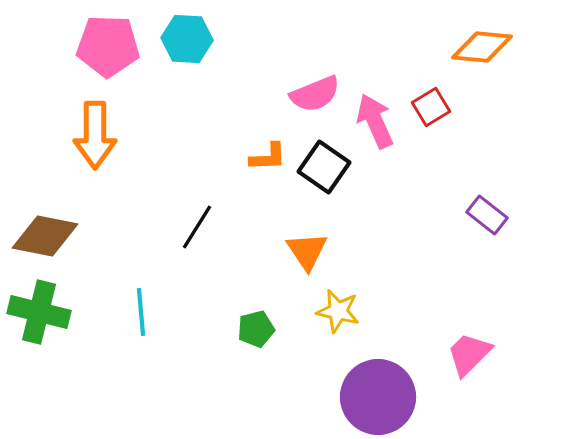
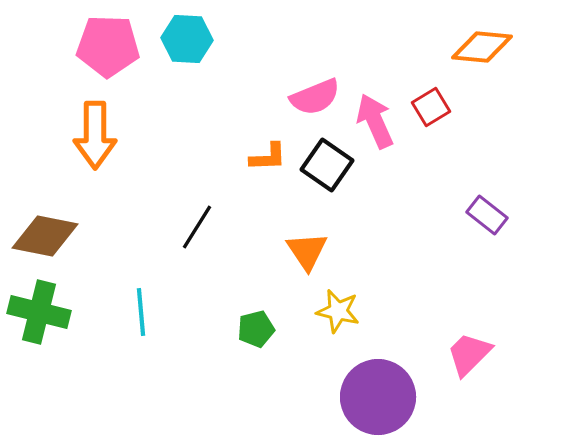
pink semicircle: moved 3 px down
black square: moved 3 px right, 2 px up
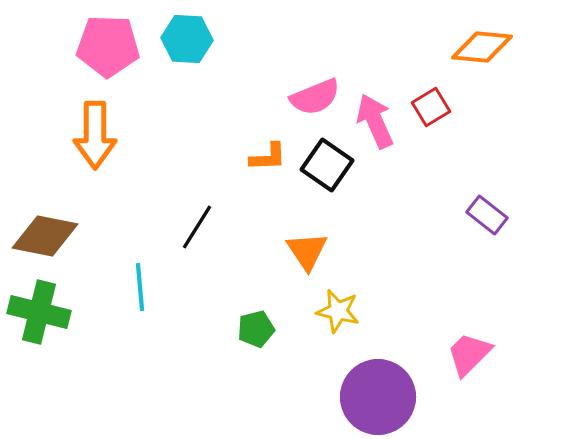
cyan line: moved 1 px left, 25 px up
